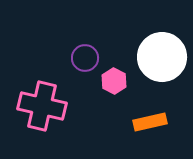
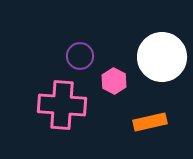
purple circle: moved 5 px left, 2 px up
pink cross: moved 20 px right, 1 px up; rotated 9 degrees counterclockwise
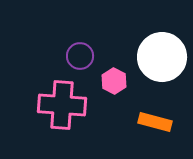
orange rectangle: moved 5 px right; rotated 28 degrees clockwise
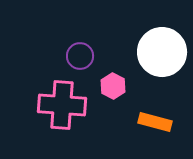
white circle: moved 5 px up
pink hexagon: moved 1 px left, 5 px down
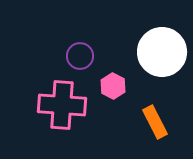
orange rectangle: rotated 48 degrees clockwise
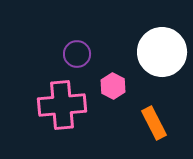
purple circle: moved 3 px left, 2 px up
pink cross: rotated 9 degrees counterclockwise
orange rectangle: moved 1 px left, 1 px down
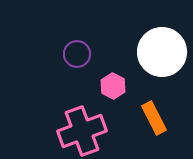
pink cross: moved 20 px right, 26 px down; rotated 15 degrees counterclockwise
orange rectangle: moved 5 px up
